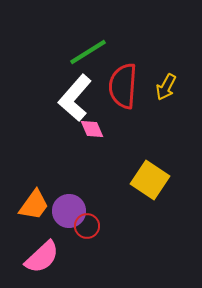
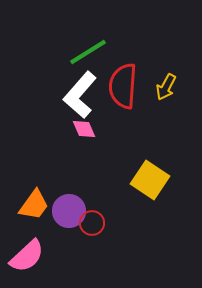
white L-shape: moved 5 px right, 3 px up
pink diamond: moved 8 px left
red circle: moved 5 px right, 3 px up
pink semicircle: moved 15 px left, 1 px up
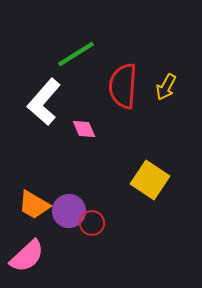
green line: moved 12 px left, 2 px down
white L-shape: moved 36 px left, 7 px down
orange trapezoid: rotated 84 degrees clockwise
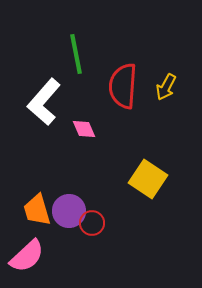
green line: rotated 69 degrees counterclockwise
yellow square: moved 2 px left, 1 px up
orange trapezoid: moved 3 px right, 5 px down; rotated 44 degrees clockwise
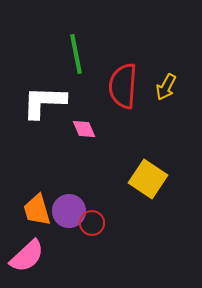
white L-shape: rotated 51 degrees clockwise
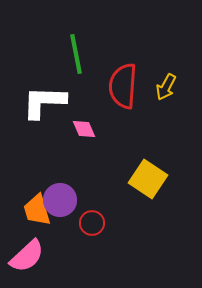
purple circle: moved 9 px left, 11 px up
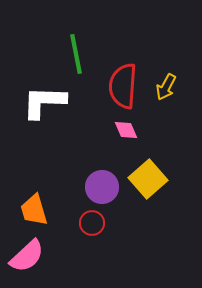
pink diamond: moved 42 px right, 1 px down
yellow square: rotated 15 degrees clockwise
purple circle: moved 42 px right, 13 px up
orange trapezoid: moved 3 px left
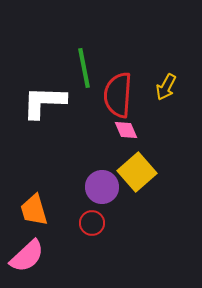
green line: moved 8 px right, 14 px down
red semicircle: moved 5 px left, 9 px down
yellow square: moved 11 px left, 7 px up
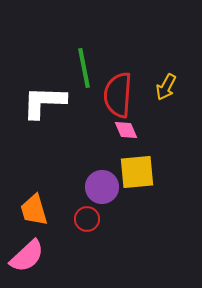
yellow square: rotated 36 degrees clockwise
red circle: moved 5 px left, 4 px up
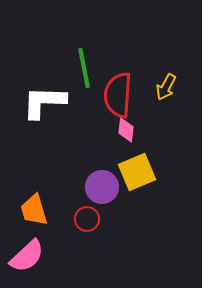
pink diamond: rotated 30 degrees clockwise
yellow square: rotated 18 degrees counterclockwise
